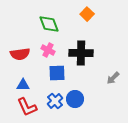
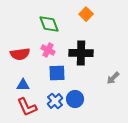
orange square: moved 1 px left
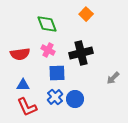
green diamond: moved 2 px left
black cross: rotated 15 degrees counterclockwise
blue cross: moved 4 px up
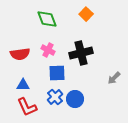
green diamond: moved 5 px up
gray arrow: moved 1 px right
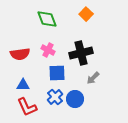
gray arrow: moved 21 px left
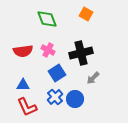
orange square: rotated 16 degrees counterclockwise
red semicircle: moved 3 px right, 3 px up
blue square: rotated 30 degrees counterclockwise
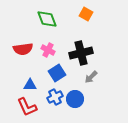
red semicircle: moved 2 px up
gray arrow: moved 2 px left, 1 px up
blue triangle: moved 7 px right
blue cross: rotated 14 degrees clockwise
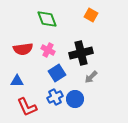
orange square: moved 5 px right, 1 px down
blue triangle: moved 13 px left, 4 px up
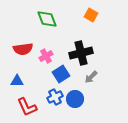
pink cross: moved 2 px left, 6 px down; rotated 32 degrees clockwise
blue square: moved 4 px right, 1 px down
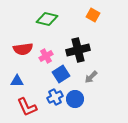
orange square: moved 2 px right
green diamond: rotated 55 degrees counterclockwise
black cross: moved 3 px left, 3 px up
